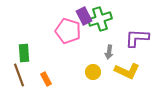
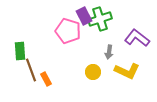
purple L-shape: rotated 35 degrees clockwise
green rectangle: moved 4 px left, 2 px up
brown line: moved 12 px right, 5 px up
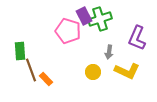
purple L-shape: rotated 105 degrees counterclockwise
orange rectangle: rotated 16 degrees counterclockwise
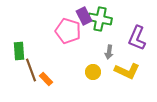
green cross: rotated 30 degrees clockwise
green rectangle: moved 1 px left
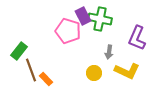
purple rectangle: moved 1 px left
green rectangle: rotated 42 degrees clockwise
yellow circle: moved 1 px right, 1 px down
